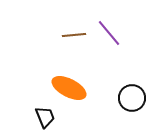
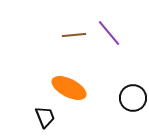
black circle: moved 1 px right
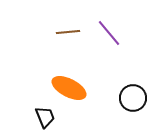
brown line: moved 6 px left, 3 px up
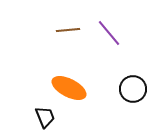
brown line: moved 2 px up
black circle: moved 9 px up
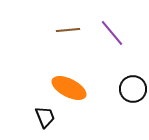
purple line: moved 3 px right
